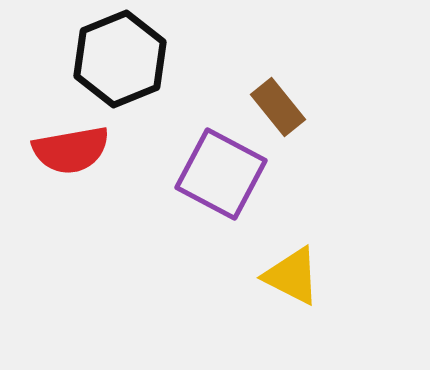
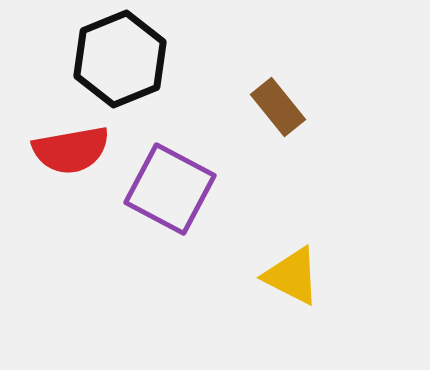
purple square: moved 51 px left, 15 px down
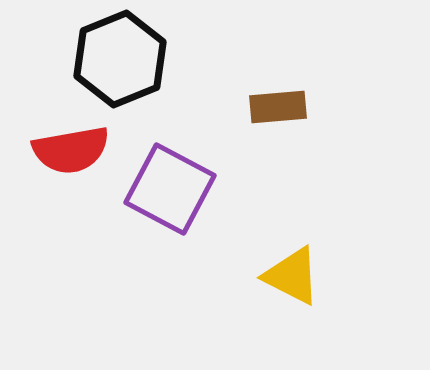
brown rectangle: rotated 56 degrees counterclockwise
